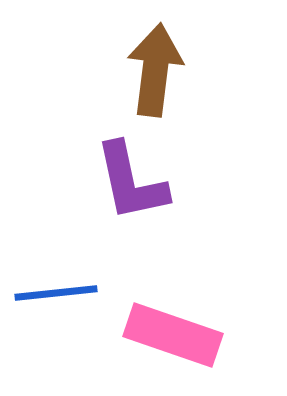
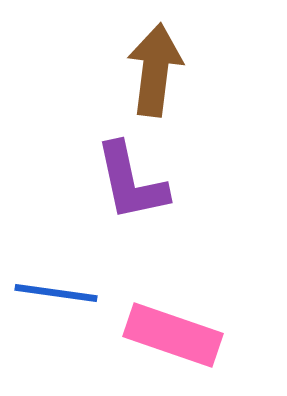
blue line: rotated 14 degrees clockwise
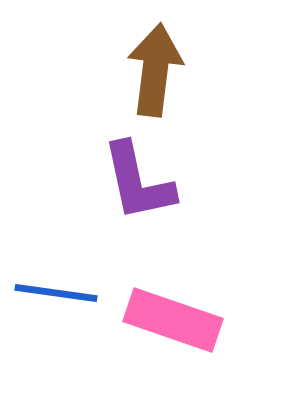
purple L-shape: moved 7 px right
pink rectangle: moved 15 px up
